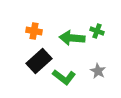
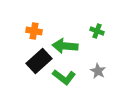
green arrow: moved 7 px left, 8 px down
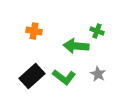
green arrow: moved 11 px right
black rectangle: moved 7 px left, 15 px down
gray star: moved 3 px down
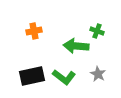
orange cross: rotated 21 degrees counterclockwise
black rectangle: rotated 30 degrees clockwise
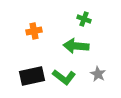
green cross: moved 13 px left, 12 px up
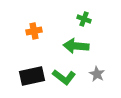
gray star: moved 1 px left
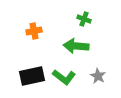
gray star: moved 1 px right, 2 px down
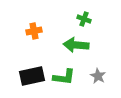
green arrow: moved 1 px up
green L-shape: rotated 30 degrees counterclockwise
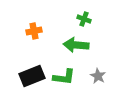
black rectangle: rotated 10 degrees counterclockwise
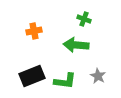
green L-shape: moved 1 px right, 4 px down
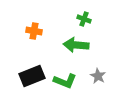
orange cross: rotated 21 degrees clockwise
green L-shape: rotated 15 degrees clockwise
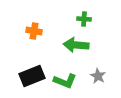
green cross: rotated 16 degrees counterclockwise
